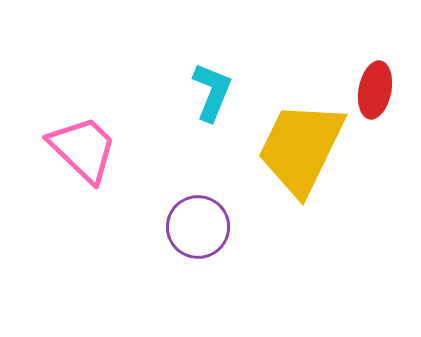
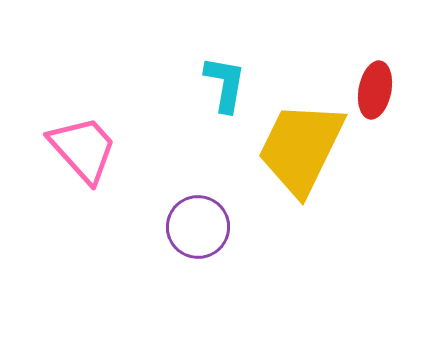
cyan L-shape: moved 13 px right, 8 px up; rotated 12 degrees counterclockwise
pink trapezoid: rotated 4 degrees clockwise
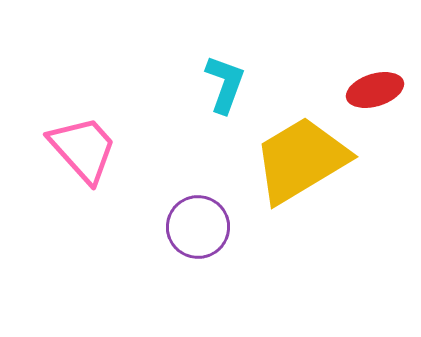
cyan L-shape: rotated 10 degrees clockwise
red ellipse: rotated 62 degrees clockwise
yellow trapezoid: moved 12 px down; rotated 33 degrees clockwise
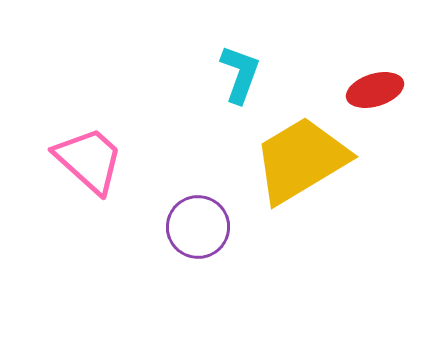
cyan L-shape: moved 15 px right, 10 px up
pink trapezoid: moved 6 px right, 11 px down; rotated 6 degrees counterclockwise
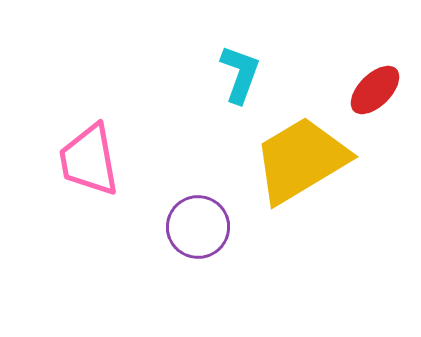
red ellipse: rotated 28 degrees counterclockwise
pink trapezoid: rotated 142 degrees counterclockwise
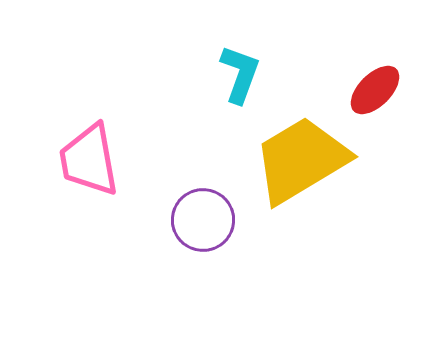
purple circle: moved 5 px right, 7 px up
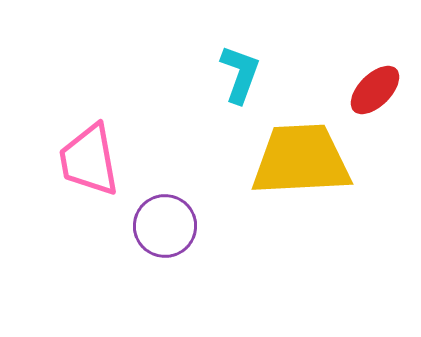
yellow trapezoid: rotated 28 degrees clockwise
purple circle: moved 38 px left, 6 px down
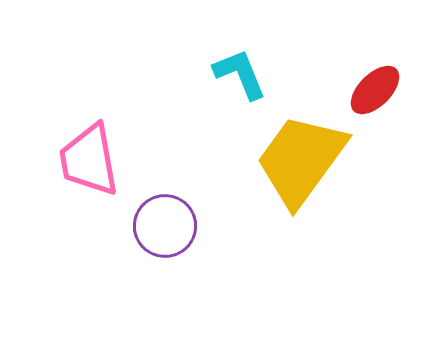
cyan L-shape: rotated 42 degrees counterclockwise
yellow trapezoid: rotated 51 degrees counterclockwise
